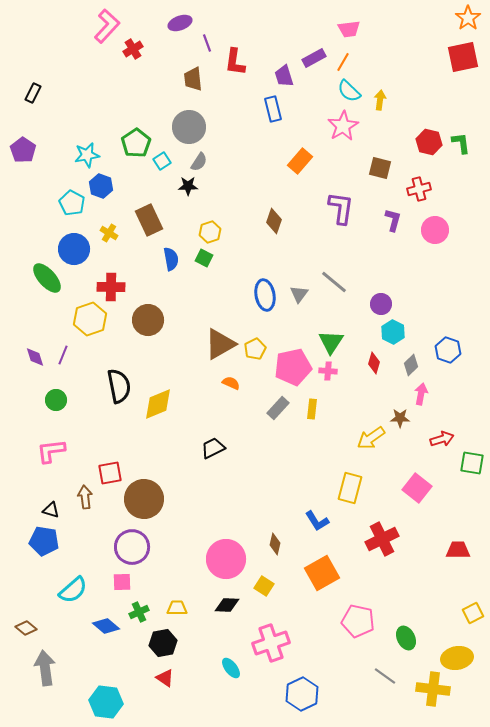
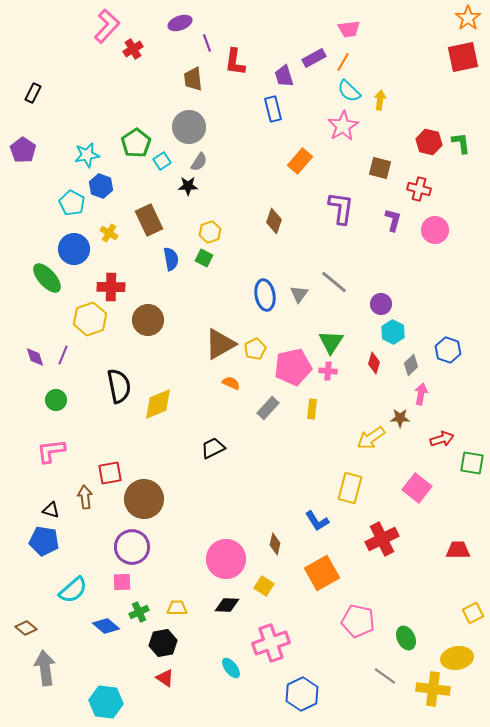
red cross at (419, 189): rotated 30 degrees clockwise
gray rectangle at (278, 408): moved 10 px left
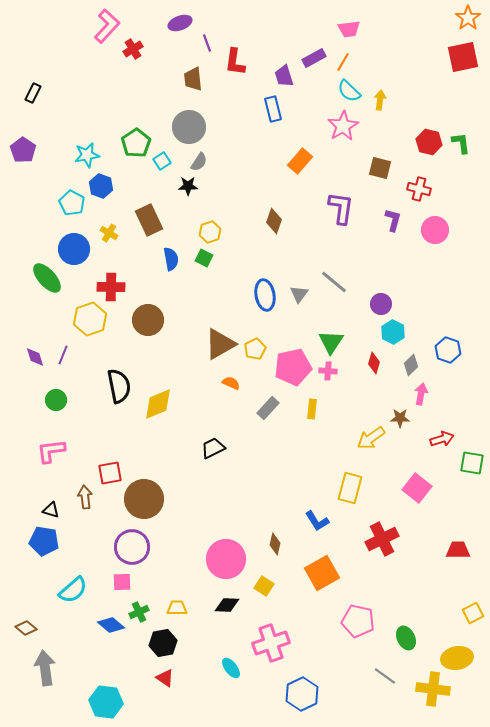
blue diamond at (106, 626): moved 5 px right, 1 px up
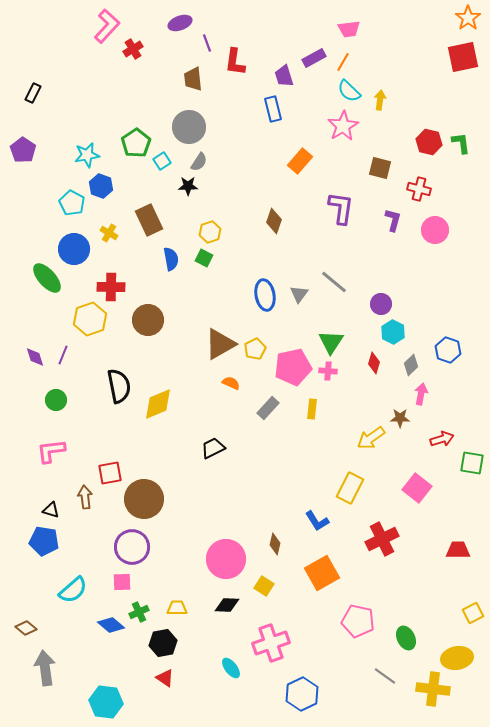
yellow rectangle at (350, 488): rotated 12 degrees clockwise
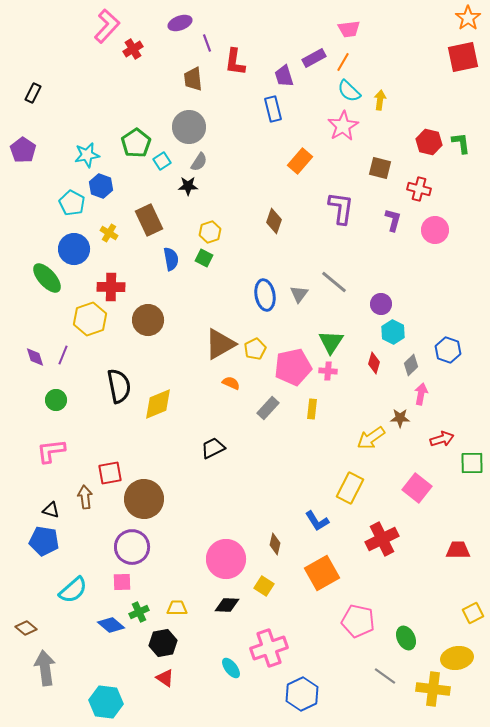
green square at (472, 463): rotated 10 degrees counterclockwise
pink cross at (271, 643): moved 2 px left, 5 px down
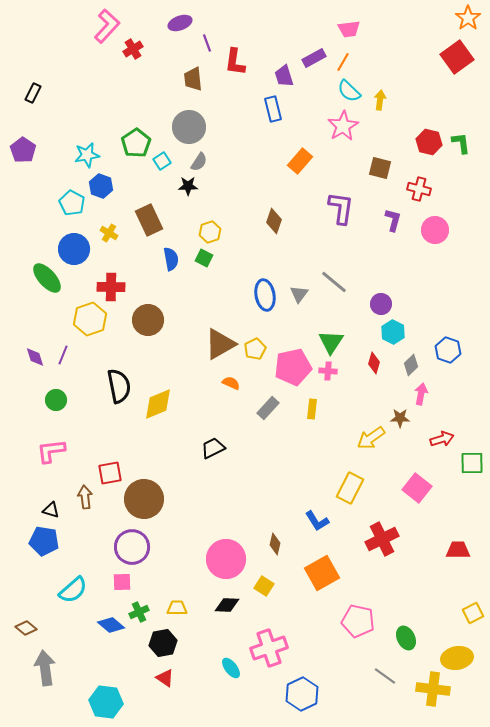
red square at (463, 57): moved 6 px left; rotated 24 degrees counterclockwise
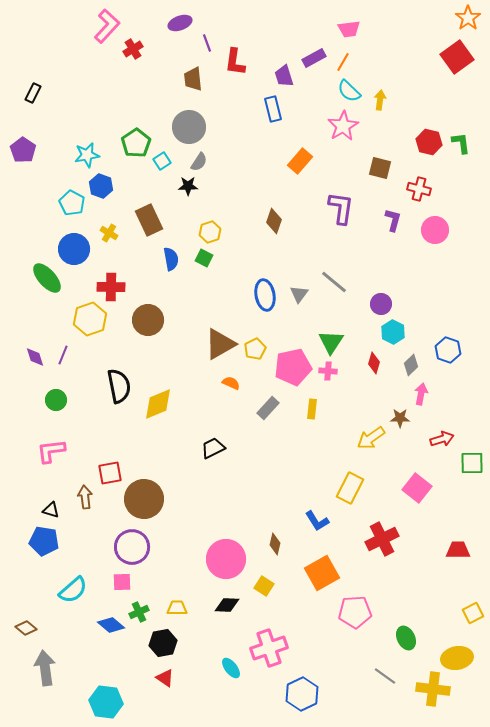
pink pentagon at (358, 621): moved 3 px left, 9 px up; rotated 16 degrees counterclockwise
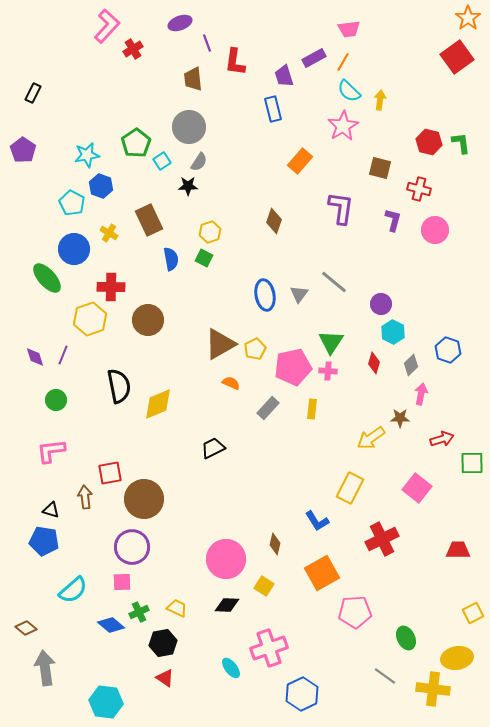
yellow trapezoid at (177, 608): rotated 25 degrees clockwise
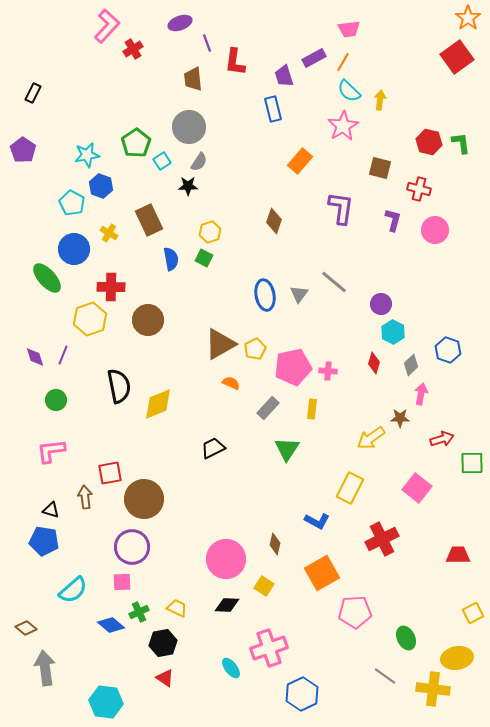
green triangle at (331, 342): moved 44 px left, 107 px down
blue L-shape at (317, 521): rotated 30 degrees counterclockwise
red trapezoid at (458, 550): moved 5 px down
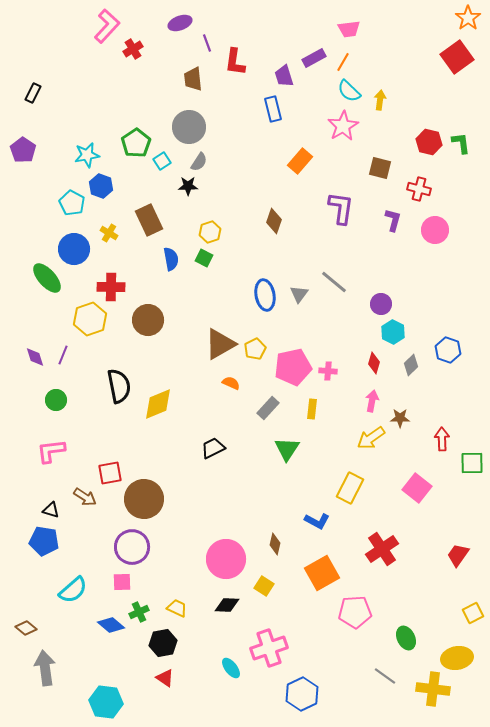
pink arrow at (421, 394): moved 49 px left, 7 px down
red arrow at (442, 439): rotated 75 degrees counterclockwise
brown arrow at (85, 497): rotated 130 degrees clockwise
red cross at (382, 539): moved 10 px down; rotated 8 degrees counterclockwise
red trapezoid at (458, 555): rotated 55 degrees counterclockwise
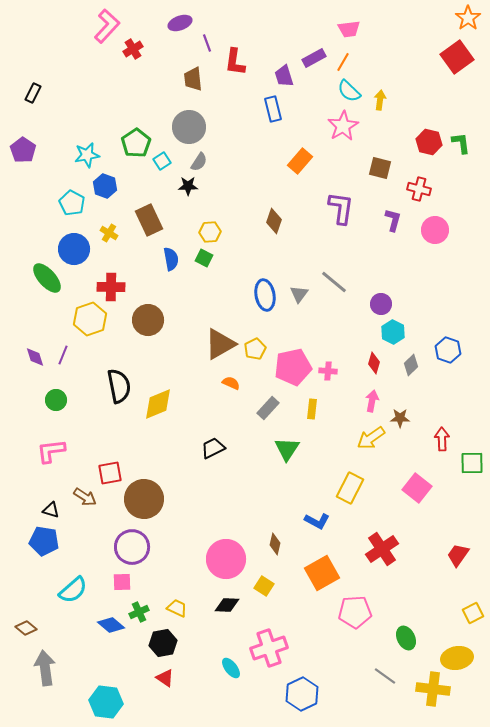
blue hexagon at (101, 186): moved 4 px right
yellow hexagon at (210, 232): rotated 15 degrees clockwise
